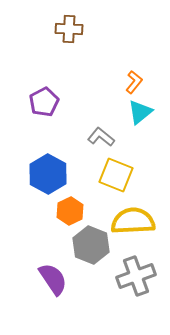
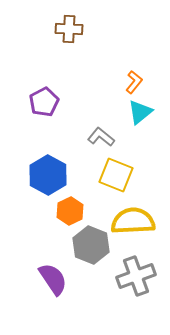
blue hexagon: moved 1 px down
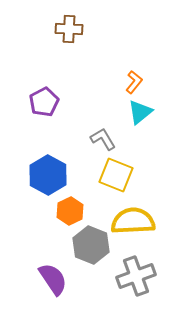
gray L-shape: moved 2 px right, 2 px down; rotated 20 degrees clockwise
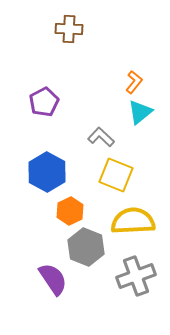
gray L-shape: moved 2 px left, 2 px up; rotated 16 degrees counterclockwise
blue hexagon: moved 1 px left, 3 px up
gray hexagon: moved 5 px left, 2 px down
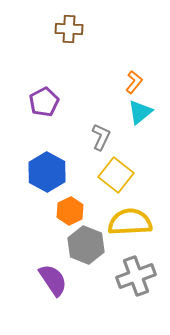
gray L-shape: rotated 72 degrees clockwise
yellow square: rotated 16 degrees clockwise
yellow semicircle: moved 3 px left, 1 px down
gray hexagon: moved 2 px up
purple semicircle: moved 1 px down
